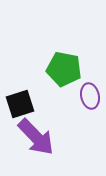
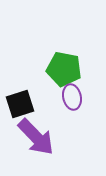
purple ellipse: moved 18 px left, 1 px down
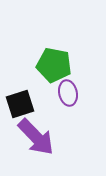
green pentagon: moved 10 px left, 4 px up
purple ellipse: moved 4 px left, 4 px up
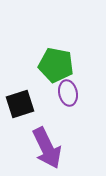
green pentagon: moved 2 px right
purple arrow: moved 11 px right, 11 px down; rotated 18 degrees clockwise
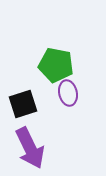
black square: moved 3 px right
purple arrow: moved 17 px left
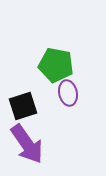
black square: moved 2 px down
purple arrow: moved 3 px left, 4 px up; rotated 9 degrees counterclockwise
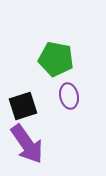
green pentagon: moved 6 px up
purple ellipse: moved 1 px right, 3 px down
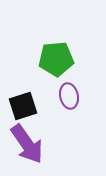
green pentagon: rotated 16 degrees counterclockwise
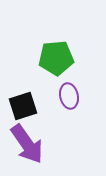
green pentagon: moved 1 px up
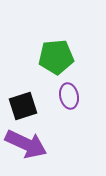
green pentagon: moved 1 px up
purple arrow: moved 1 px left; rotated 30 degrees counterclockwise
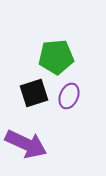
purple ellipse: rotated 35 degrees clockwise
black square: moved 11 px right, 13 px up
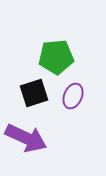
purple ellipse: moved 4 px right
purple arrow: moved 6 px up
